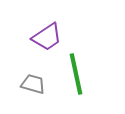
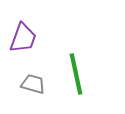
purple trapezoid: moved 24 px left, 1 px down; rotated 36 degrees counterclockwise
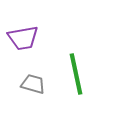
purple trapezoid: rotated 60 degrees clockwise
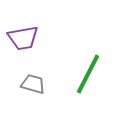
green line: moved 12 px right; rotated 39 degrees clockwise
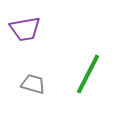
purple trapezoid: moved 2 px right, 9 px up
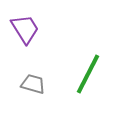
purple trapezoid: rotated 112 degrees counterclockwise
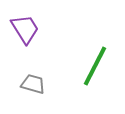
green line: moved 7 px right, 8 px up
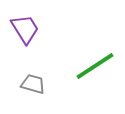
green line: rotated 30 degrees clockwise
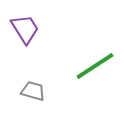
gray trapezoid: moved 7 px down
